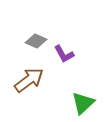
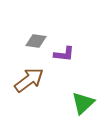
gray diamond: rotated 15 degrees counterclockwise
purple L-shape: rotated 55 degrees counterclockwise
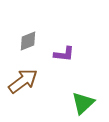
gray diamond: moved 8 px left; rotated 30 degrees counterclockwise
brown arrow: moved 6 px left, 1 px down
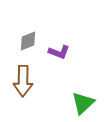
purple L-shape: moved 5 px left, 2 px up; rotated 15 degrees clockwise
brown arrow: rotated 128 degrees clockwise
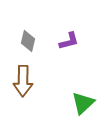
gray diamond: rotated 55 degrees counterclockwise
purple L-shape: moved 10 px right, 11 px up; rotated 35 degrees counterclockwise
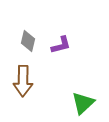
purple L-shape: moved 8 px left, 4 px down
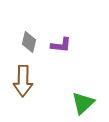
gray diamond: moved 1 px right, 1 px down
purple L-shape: rotated 20 degrees clockwise
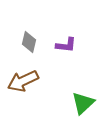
purple L-shape: moved 5 px right
brown arrow: rotated 64 degrees clockwise
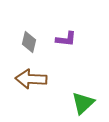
purple L-shape: moved 6 px up
brown arrow: moved 8 px right, 2 px up; rotated 28 degrees clockwise
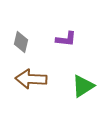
gray diamond: moved 8 px left
green triangle: moved 17 px up; rotated 10 degrees clockwise
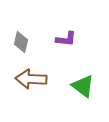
green triangle: rotated 50 degrees counterclockwise
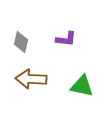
green triangle: moved 1 px left; rotated 25 degrees counterclockwise
